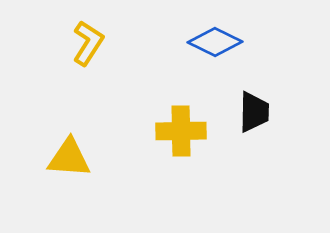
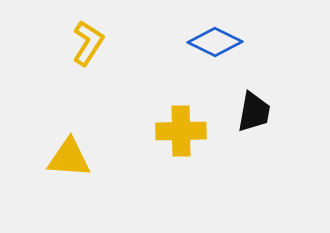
black trapezoid: rotated 9 degrees clockwise
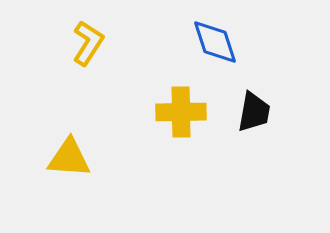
blue diamond: rotated 46 degrees clockwise
yellow cross: moved 19 px up
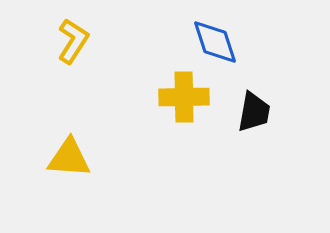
yellow L-shape: moved 15 px left, 2 px up
yellow cross: moved 3 px right, 15 px up
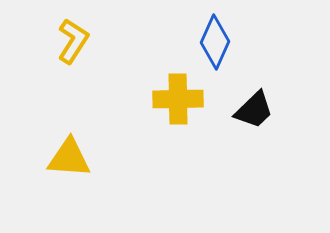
blue diamond: rotated 42 degrees clockwise
yellow cross: moved 6 px left, 2 px down
black trapezoid: moved 2 px up; rotated 36 degrees clockwise
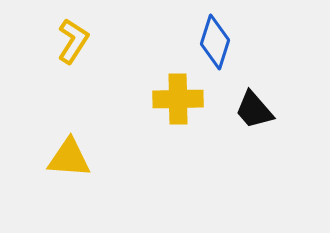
blue diamond: rotated 6 degrees counterclockwise
black trapezoid: rotated 93 degrees clockwise
